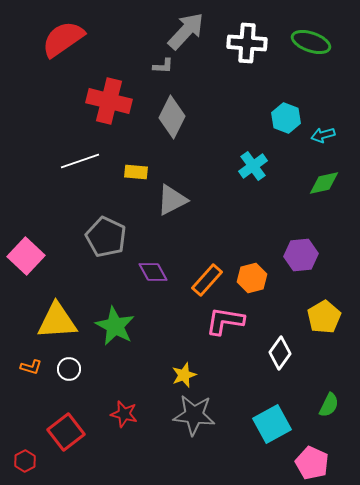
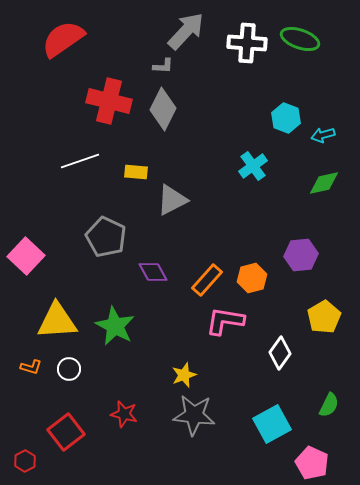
green ellipse: moved 11 px left, 3 px up
gray diamond: moved 9 px left, 8 px up
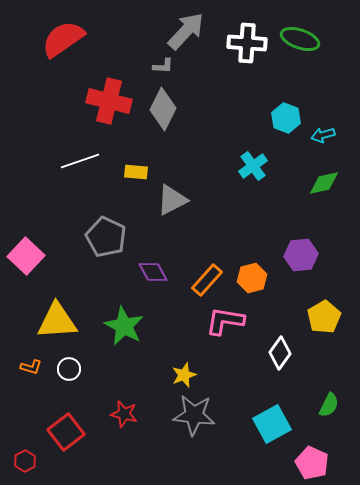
green star: moved 9 px right
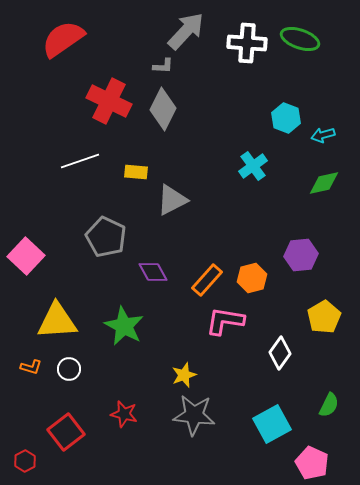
red cross: rotated 12 degrees clockwise
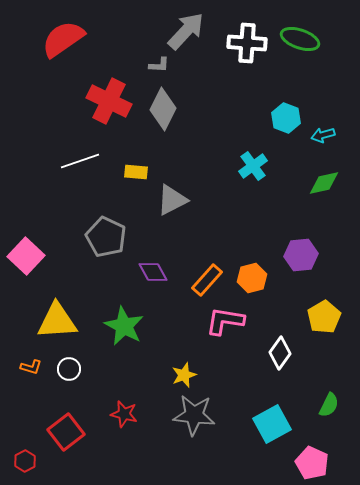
gray L-shape: moved 4 px left, 1 px up
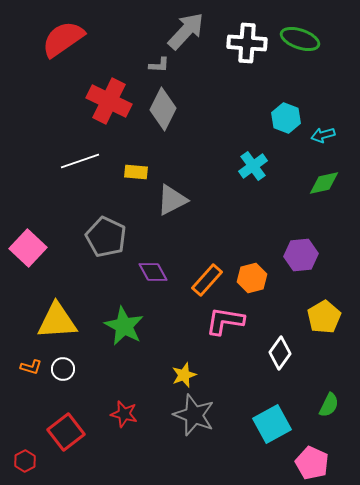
pink square: moved 2 px right, 8 px up
white circle: moved 6 px left
gray star: rotated 15 degrees clockwise
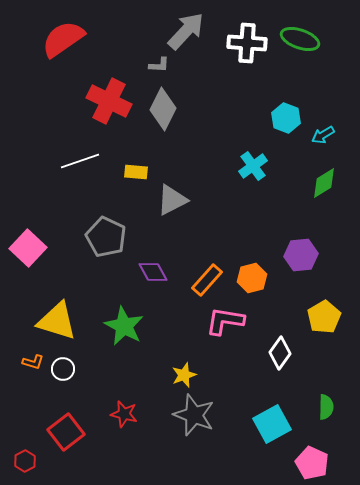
cyan arrow: rotated 15 degrees counterclockwise
green diamond: rotated 20 degrees counterclockwise
yellow triangle: rotated 21 degrees clockwise
orange L-shape: moved 2 px right, 5 px up
green semicircle: moved 3 px left, 2 px down; rotated 25 degrees counterclockwise
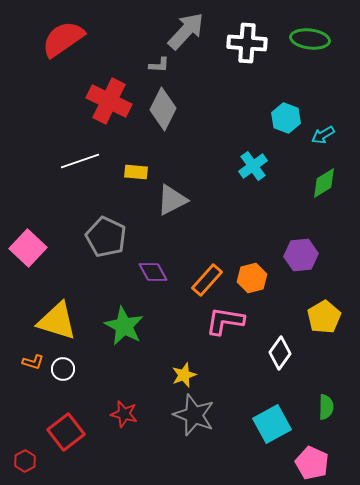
green ellipse: moved 10 px right; rotated 12 degrees counterclockwise
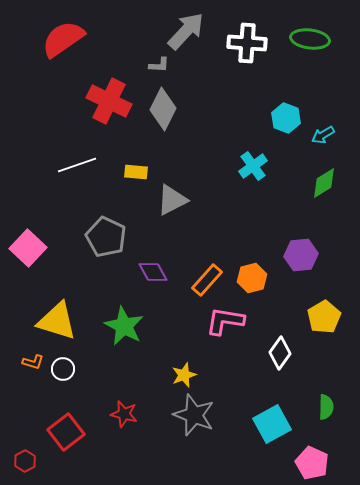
white line: moved 3 px left, 4 px down
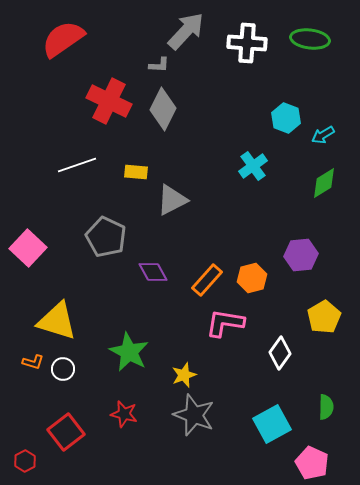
pink L-shape: moved 2 px down
green star: moved 5 px right, 26 px down
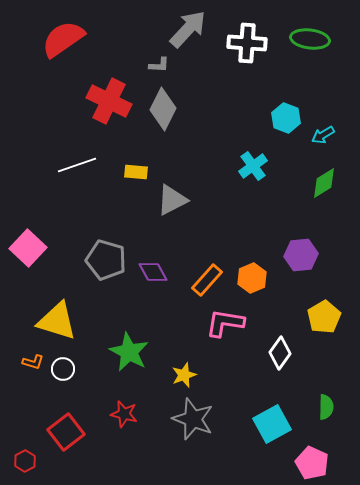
gray arrow: moved 2 px right, 2 px up
gray pentagon: moved 23 px down; rotated 9 degrees counterclockwise
orange hexagon: rotated 8 degrees counterclockwise
gray star: moved 1 px left, 4 px down
